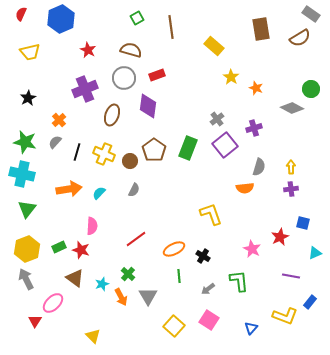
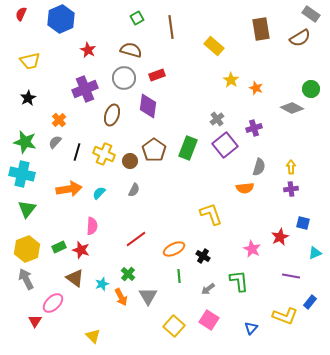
yellow trapezoid at (30, 52): moved 9 px down
yellow star at (231, 77): moved 3 px down
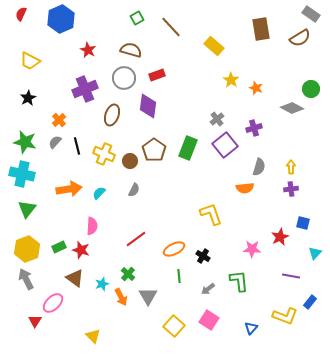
brown line at (171, 27): rotated 35 degrees counterclockwise
yellow trapezoid at (30, 61): rotated 40 degrees clockwise
black line at (77, 152): moved 6 px up; rotated 30 degrees counterclockwise
pink star at (252, 249): rotated 24 degrees counterclockwise
cyan triangle at (315, 253): rotated 24 degrees counterclockwise
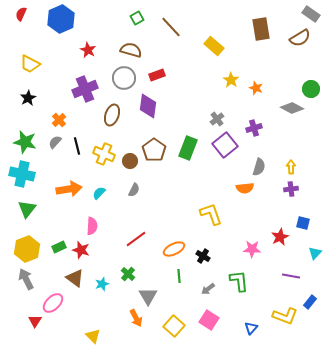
yellow trapezoid at (30, 61): moved 3 px down
orange arrow at (121, 297): moved 15 px right, 21 px down
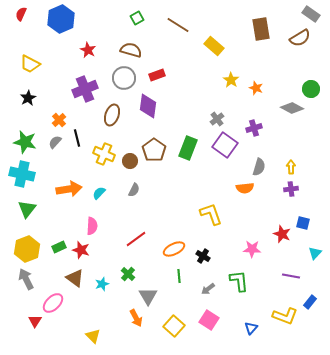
brown line at (171, 27): moved 7 px right, 2 px up; rotated 15 degrees counterclockwise
purple square at (225, 145): rotated 15 degrees counterclockwise
black line at (77, 146): moved 8 px up
red star at (280, 237): moved 2 px right, 3 px up; rotated 24 degrees counterclockwise
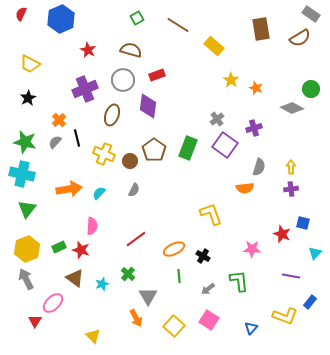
gray circle at (124, 78): moved 1 px left, 2 px down
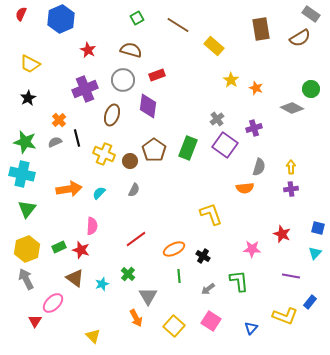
gray semicircle at (55, 142): rotated 24 degrees clockwise
blue square at (303, 223): moved 15 px right, 5 px down
pink square at (209, 320): moved 2 px right, 1 px down
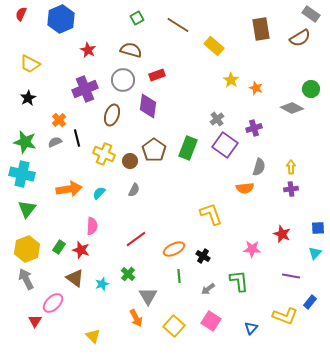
blue square at (318, 228): rotated 16 degrees counterclockwise
green rectangle at (59, 247): rotated 32 degrees counterclockwise
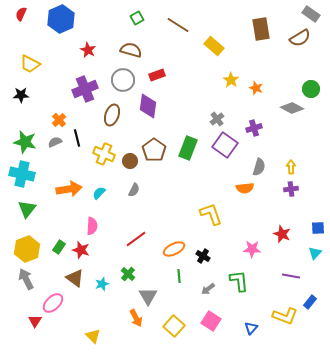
black star at (28, 98): moved 7 px left, 3 px up; rotated 28 degrees clockwise
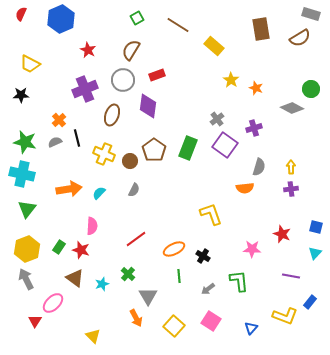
gray rectangle at (311, 14): rotated 18 degrees counterclockwise
brown semicircle at (131, 50): rotated 75 degrees counterclockwise
blue square at (318, 228): moved 2 px left, 1 px up; rotated 16 degrees clockwise
